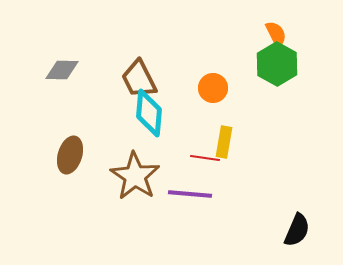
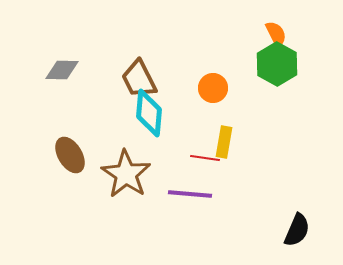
brown ellipse: rotated 48 degrees counterclockwise
brown star: moved 9 px left, 2 px up
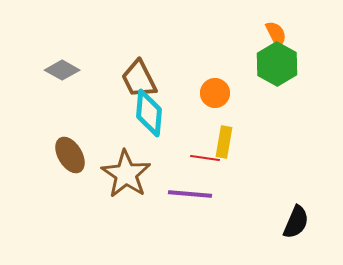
gray diamond: rotated 28 degrees clockwise
orange circle: moved 2 px right, 5 px down
black semicircle: moved 1 px left, 8 px up
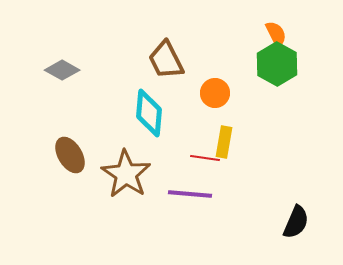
brown trapezoid: moved 27 px right, 19 px up
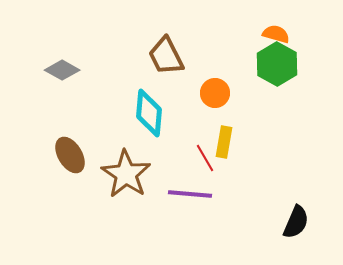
orange semicircle: rotated 48 degrees counterclockwise
brown trapezoid: moved 4 px up
red line: rotated 52 degrees clockwise
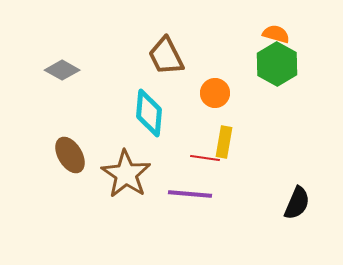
red line: rotated 52 degrees counterclockwise
black semicircle: moved 1 px right, 19 px up
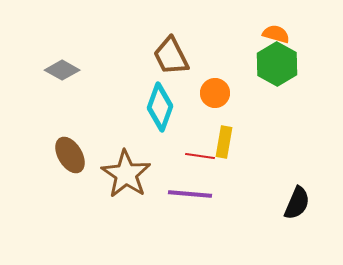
brown trapezoid: moved 5 px right
cyan diamond: moved 11 px right, 6 px up; rotated 15 degrees clockwise
red line: moved 5 px left, 2 px up
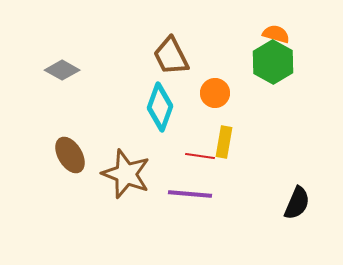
green hexagon: moved 4 px left, 2 px up
brown star: rotated 12 degrees counterclockwise
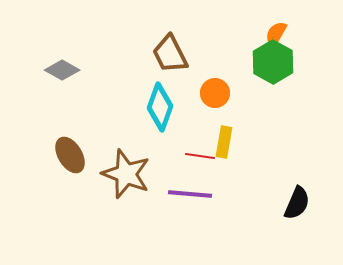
orange semicircle: rotated 76 degrees counterclockwise
brown trapezoid: moved 1 px left, 2 px up
